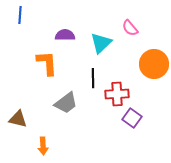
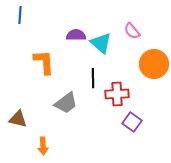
pink semicircle: moved 2 px right, 3 px down
purple semicircle: moved 11 px right
cyan triangle: rotated 35 degrees counterclockwise
orange L-shape: moved 3 px left, 1 px up
purple square: moved 4 px down
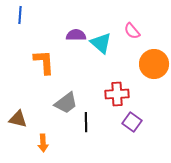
black line: moved 7 px left, 44 px down
orange arrow: moved 3 px up
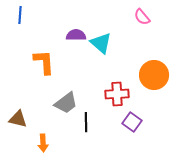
pink semicircle: moved 10 px right, 14 px up
orange circle: moved 11 px down
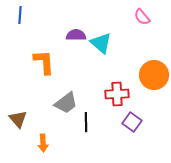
brown triangle: rotated 36 degrees clockwise
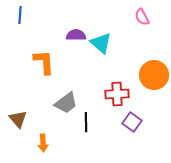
pink semicircle: rotated 12 degrees clockwise
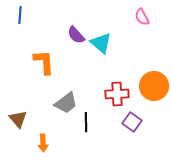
purple semicircle: rotated 132 degrees counterclockwise
orange circle: moved 11 px down
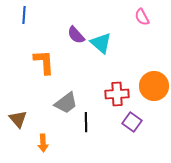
blue line: moved 4 px right
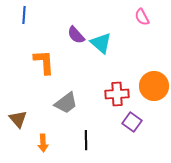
black line: moved 18 px down
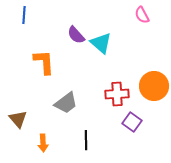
pink semicircle: moved 2 px up
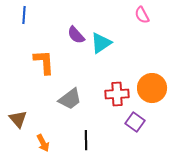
cyan triangle: rotated 45 degrees clockwise
orange circle: moved 2 px left, 2 px down
gray trapezoid: moved 4 px right, 4 px up
purple square: moved 3 px right
orange arrow: rotated 24 degrees counterclockwise
